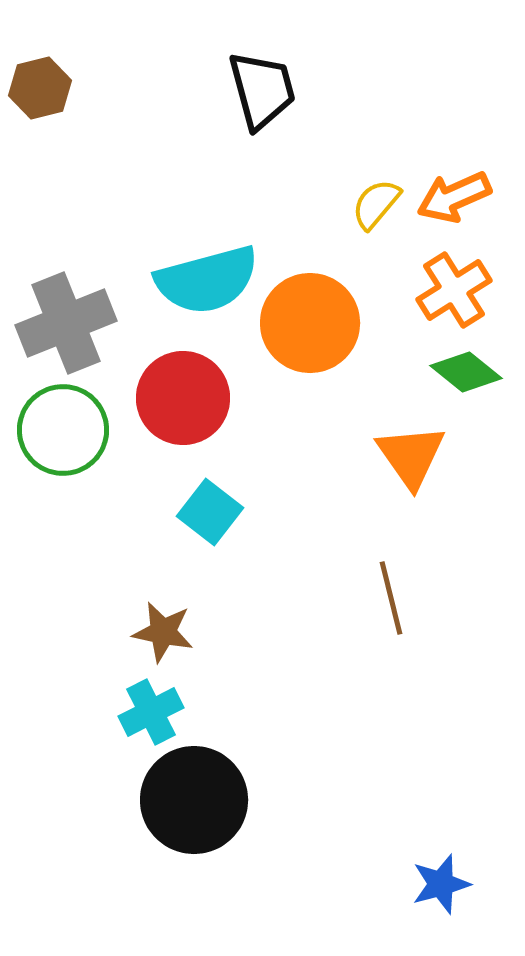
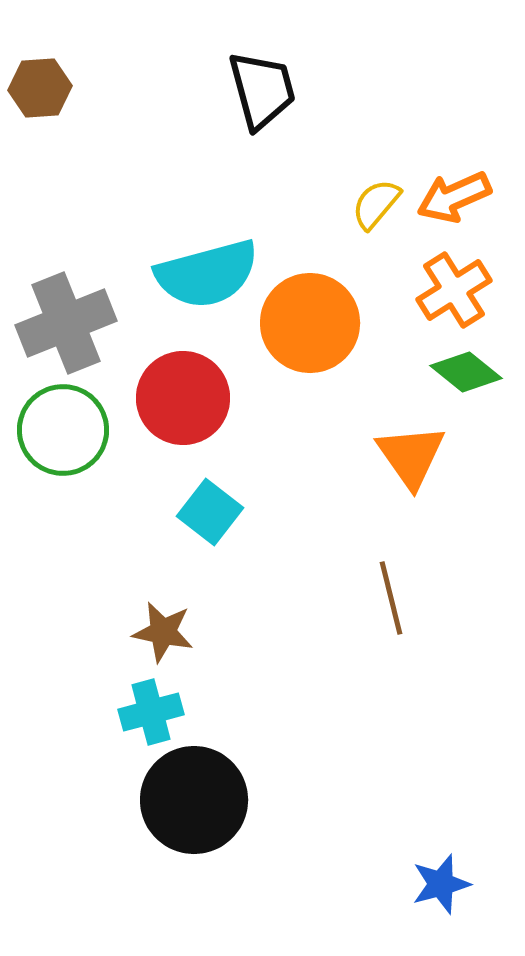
brown hexagon: rotated 10 degrees clockwise
cyan semicircle: moved 6 px up
cyan cross: rotated 12 degrees clockwise
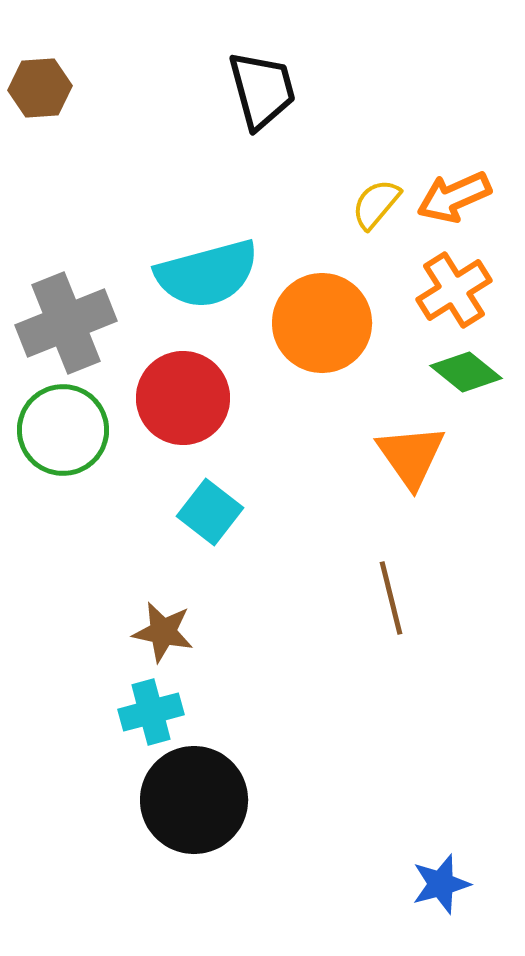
orange circle: moved 12 px right
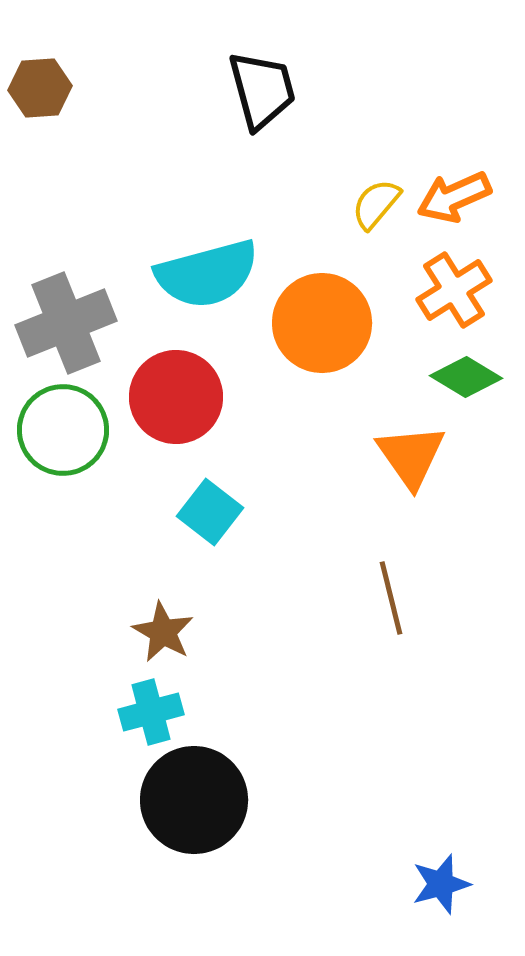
green diamond: moved 5 px down; rotated 8 degrees counterclockwise
red circle: moved 7 px left, 1 px up
brown star: rotated 18 degrees clockwise
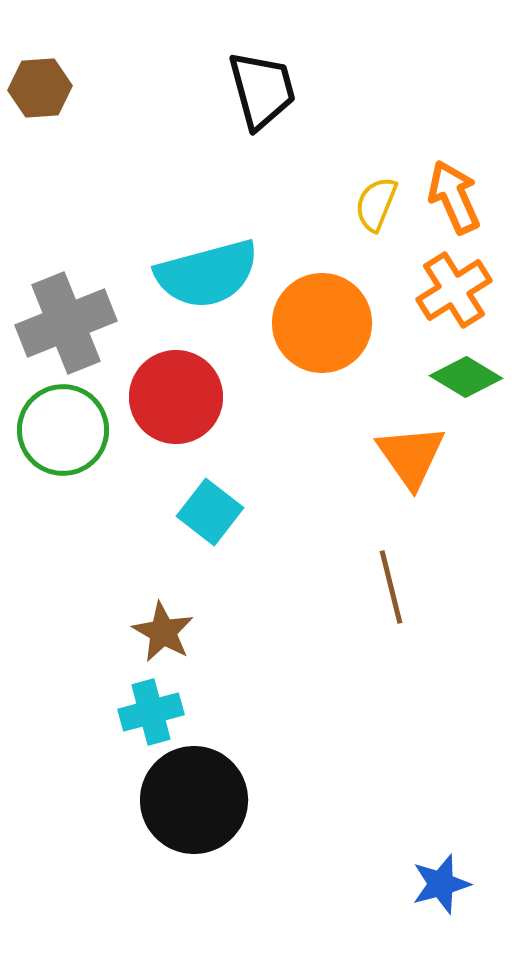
orange arrow: rotated 90 degrees clockwise
yellow semicircle: rotated 18 degrees counterclockwise
brown line: moved 11 px up
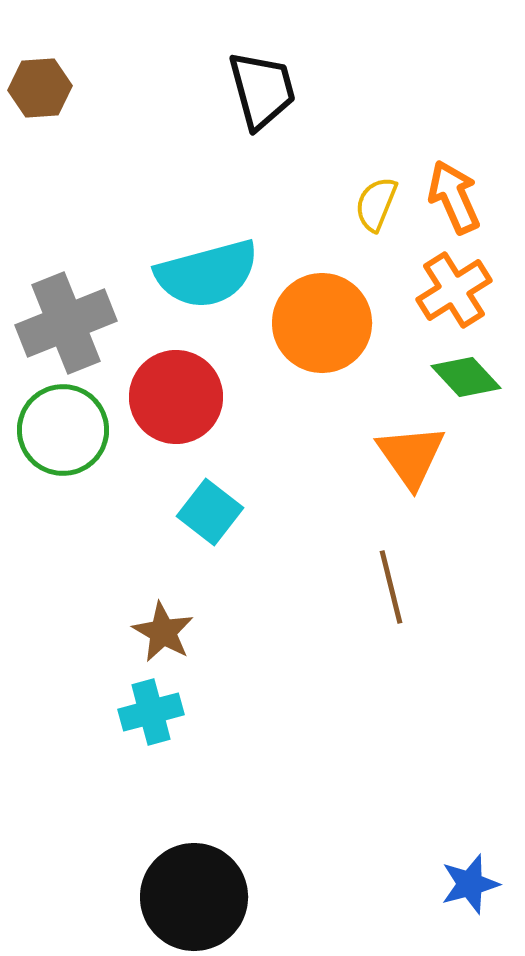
green diamond: rotated 16 degrees clockwise
black circle: moved 97 px down
blue star: moved 29 px right
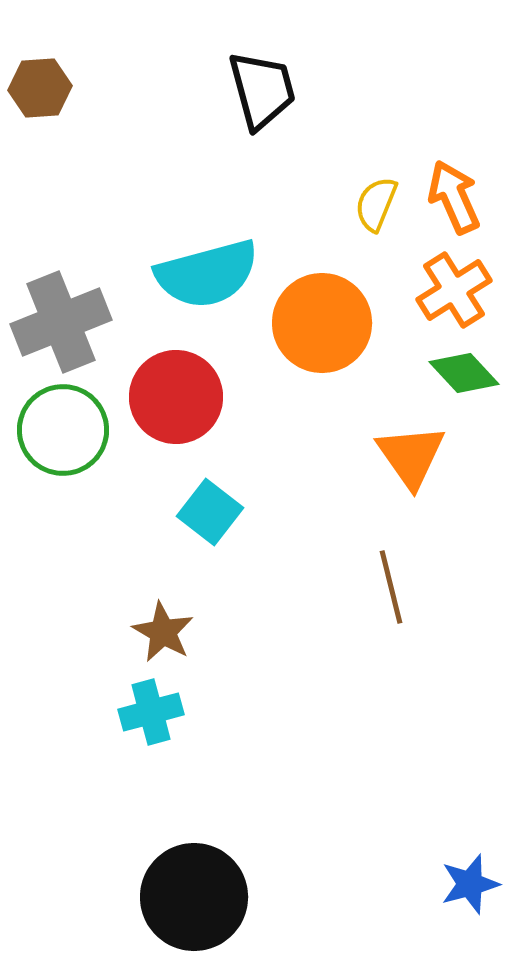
gray cross: moved 5 px left, 1 px up
green diamond: moved 2 px left, 4 px up
